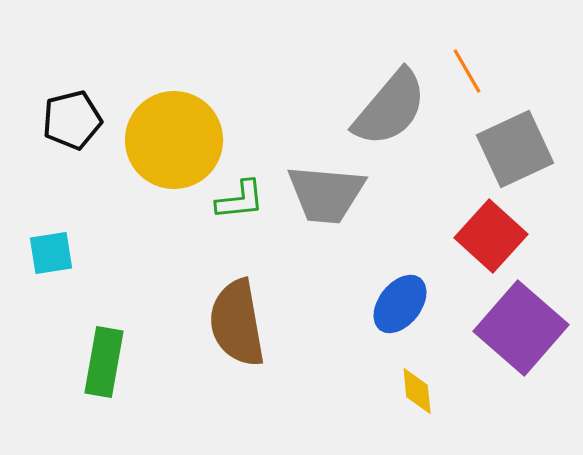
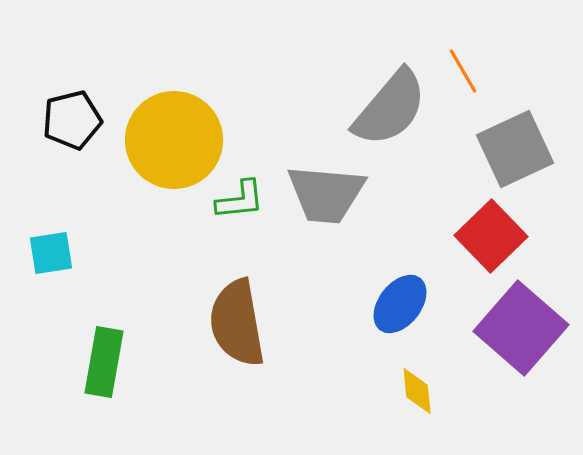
orange line: moved 4 px left
red square: rotated 4 degrees clockwise
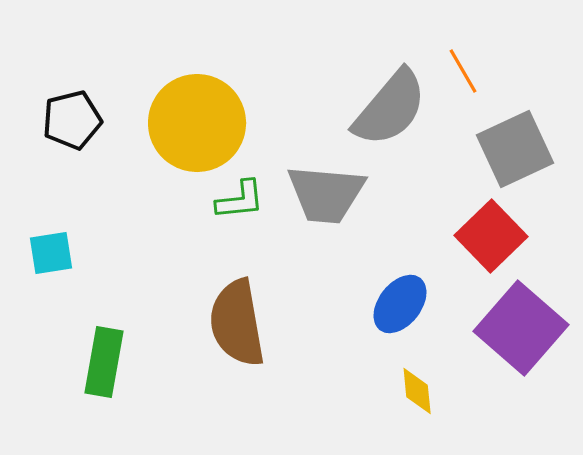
yellow circle: moved 23 px right, 17 px up
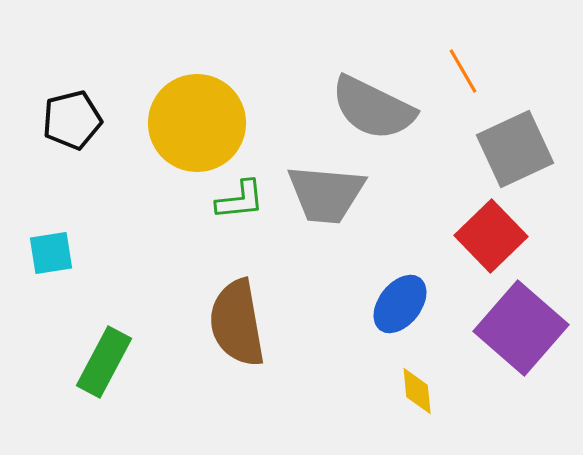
gray semicircle: moved 17 px left; rotated 76 degrees clockwise
green rectangle: rotated 18 degrees clockwise
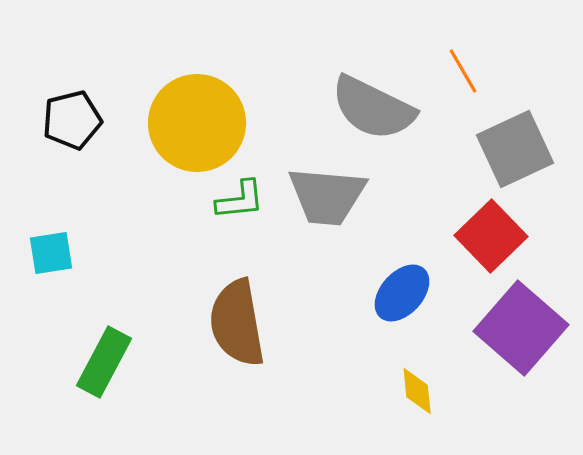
gray trapezoid: moved 1 px right, 2 px down
blue ellipse: moved 2 px right, 11 px up; rotated 4 degrees clockwise
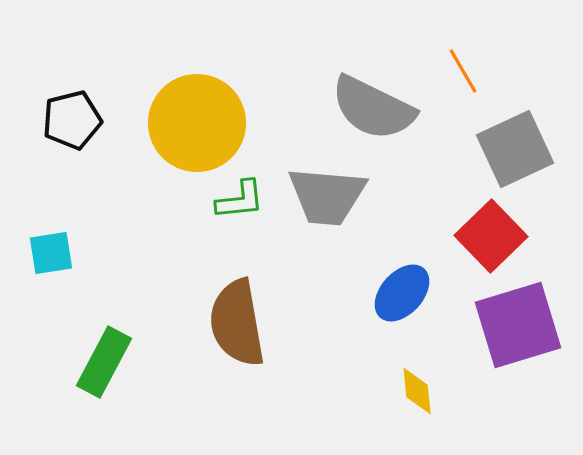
purple square: moved 3 px left, 3 px up; rotated 32 degrees clockwise
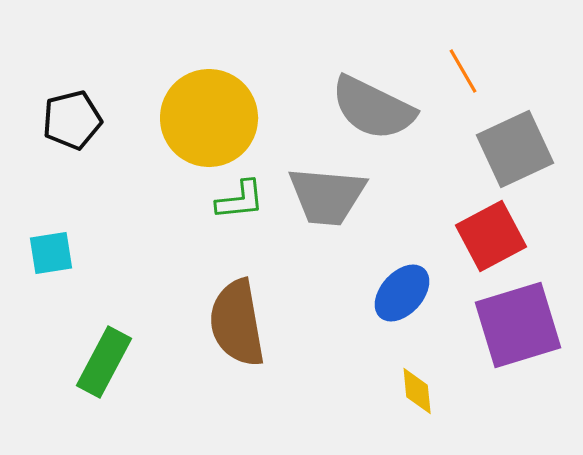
yellow circle: moved 12 px right, 5 px up
red square: rotated 16 degrees clockwise
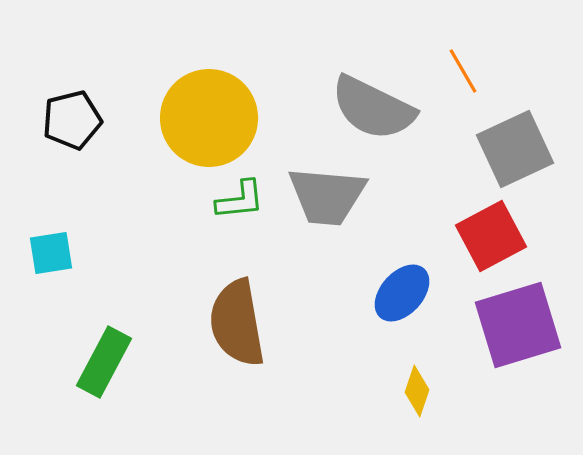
yellow diamond: rotated 24 degrees clockwise
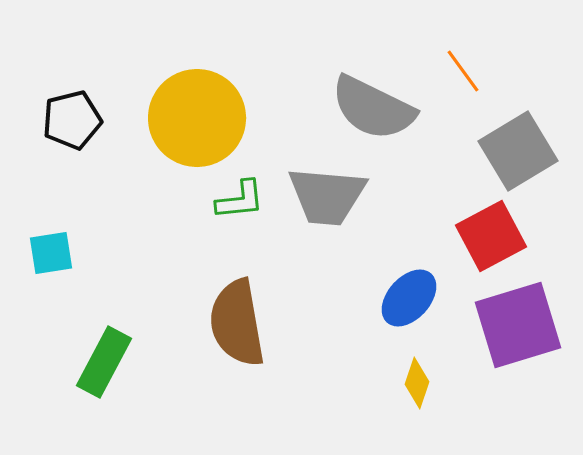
orange line: rotated 6 degrees counterclockwise
yellow circle: moved 12 px left
gray square: moved 3 px right, 2 px down; rotated 6 degrees counterclockwise
blue ellipse: moved 7 px right, 5 px down
yellow diamond: moved 8 px up
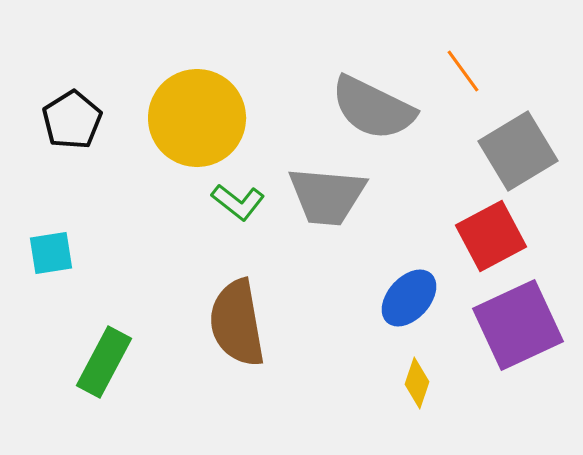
black pentagon: rotated 18 degrees counterclockwise
green L-shape: moved 2 px left, 2 px down; rotated 44 degrees clockwise
purple square: rotated 8 degrees counterclockwise
